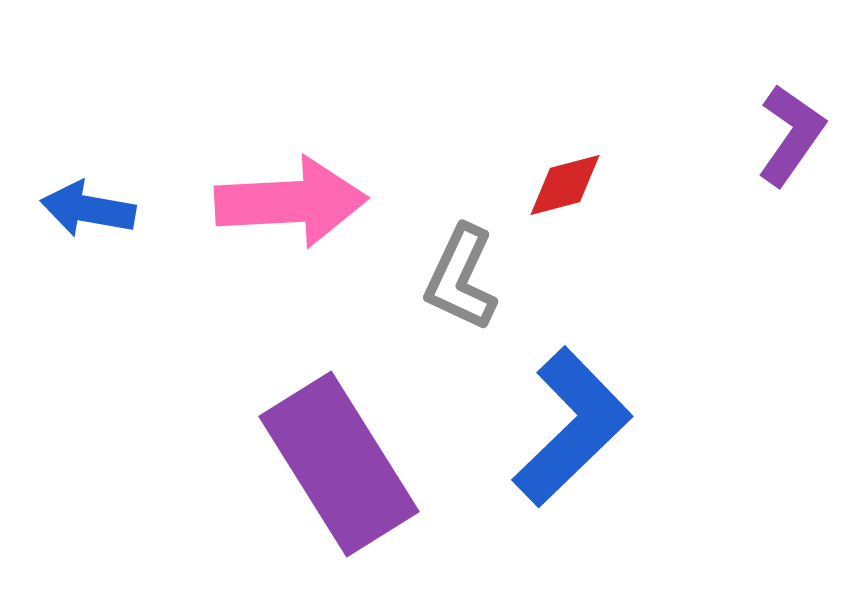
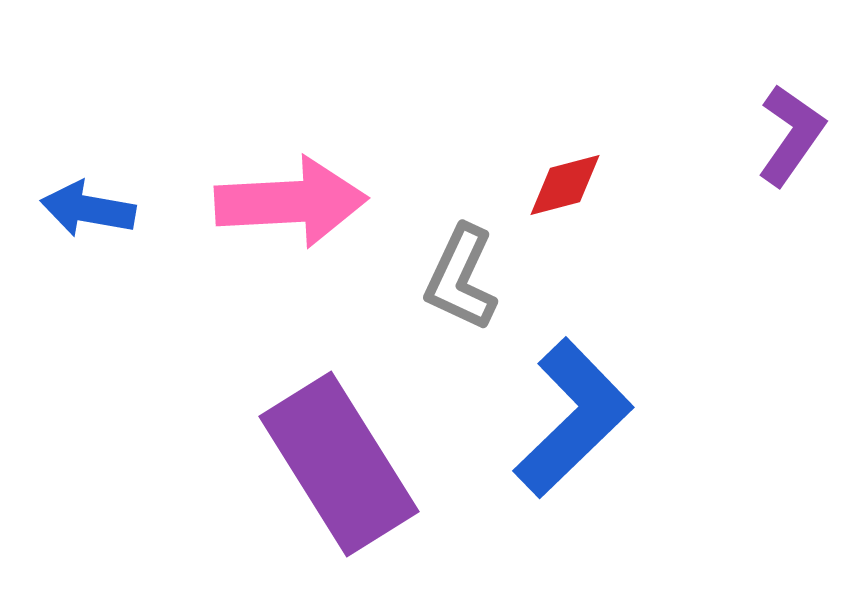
blue L-shape: moved 1 px right, 9 px up
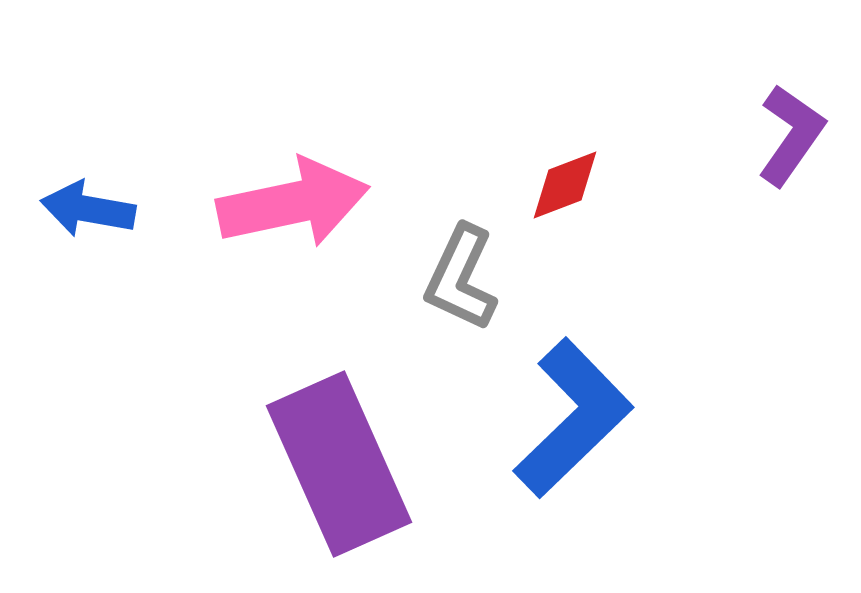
red diamond: rotated 6 degrees counterclockwise
pink arrow: moved 2 px right, 1 px down; rotated 9 degrees counterclockwise
purple rectangle: rotated 8 degrees clockwise
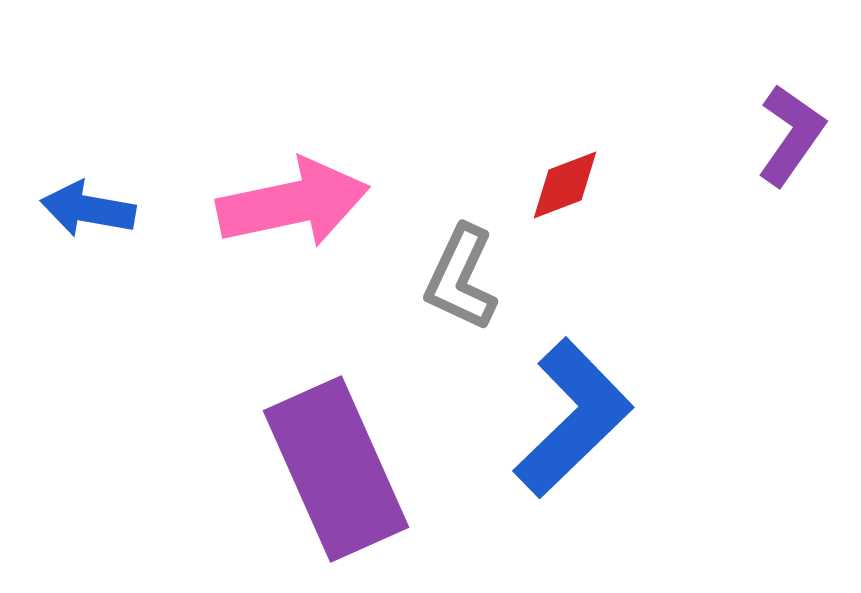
purple rectangle: moved 3 px left, 5 px down
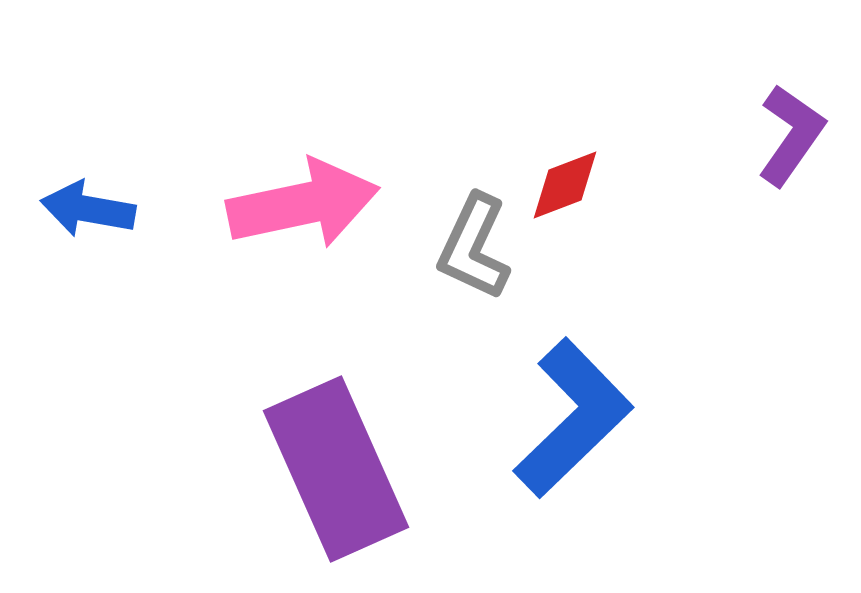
pink arrow: moved 10 px right, 1 px down
gray L-shape: moved 13 px right, 31 px up
